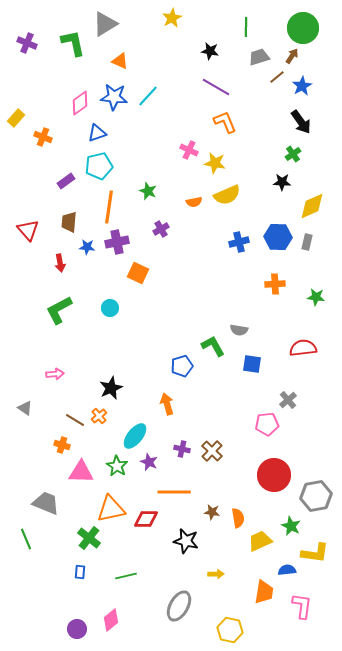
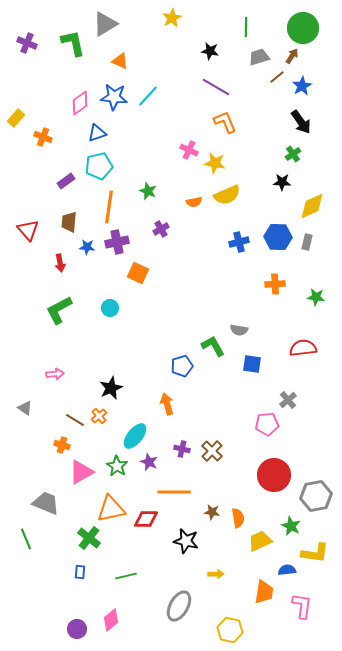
pink triangle at (81, 472): rotated 32 degrees counterclockwise
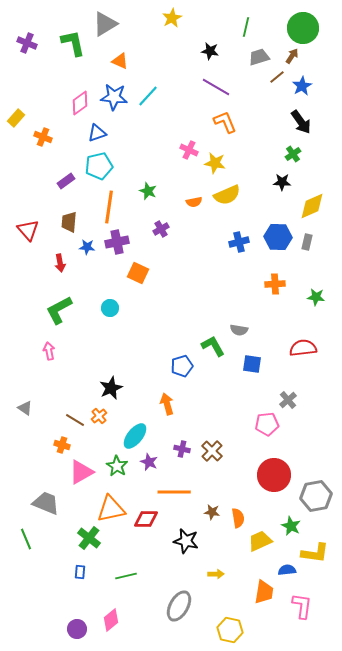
green line at (246, 27): rotated 12 degrees clockwise
pink arrow at (55, 374): moved 6 px left, 23 px up; rotated 96 degrees counterclockwise
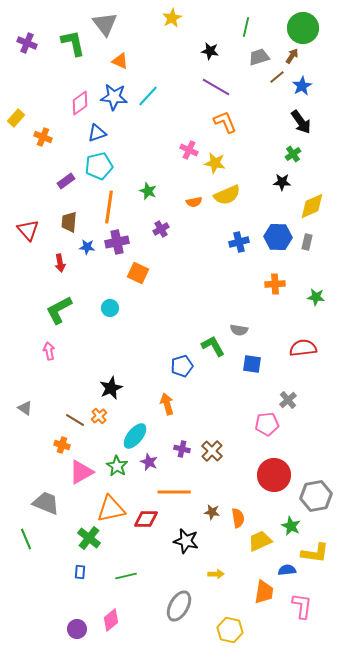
gray triangle at (105, 24): rotated 36 degrees counterclockwise
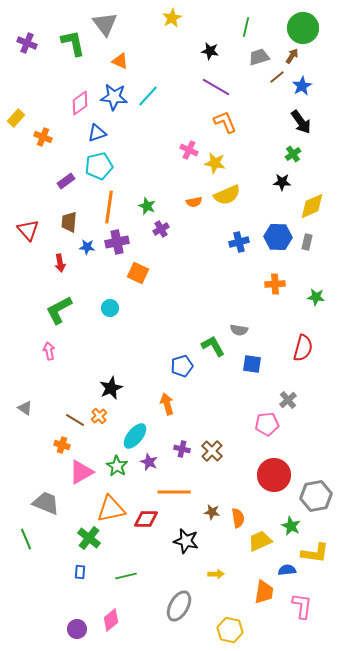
green star at (148, 191): moved 1 px left, 15 px down
red semicircle at (303, 348): rotated 112 degrees clockwise
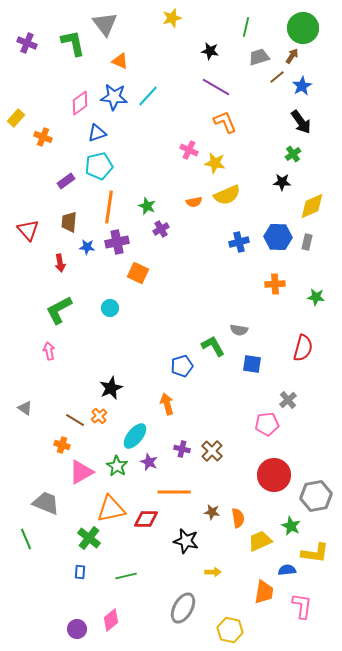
yellow star at (172, 18): rotated 12 degrees clockwise
yellow arrow at (216, 574): moved 3 px left, 2 px up
gray ellipse at (179, 606): moved 4 px right, 2 px down
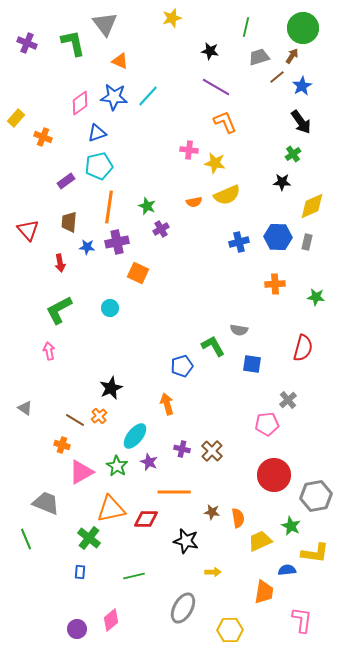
pink cross at (189, 150): rotated 18 degrees counterclockwise
green line at (126, 576): moved 8 px right
pink L-shape at (302, 606): moved 14 px down
yellow hexagon at (230, 630): rotated 15 degrees counterclockwise
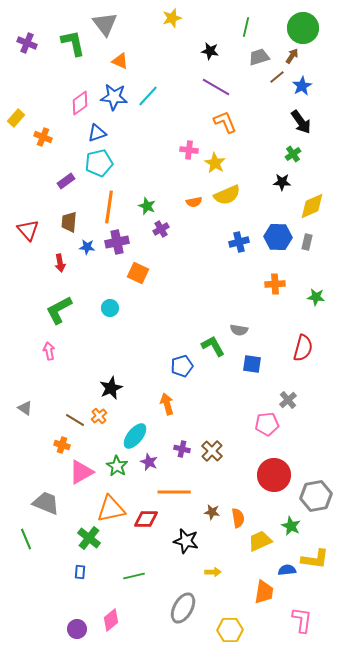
yellow star at (215, 163): rotated 20 degrees clockwise
cyan pentagon at (99, 166): moved 3 px up
yellow L-shape at (315, 553): moved 6 px down
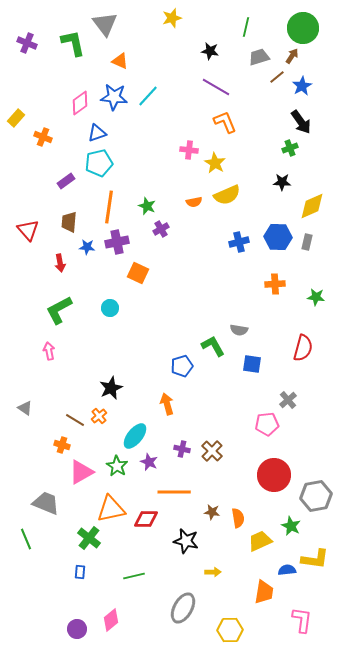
green cross at (293, 154): moved 3 px left, 6 px up; rotated 14 degrees clockwise
